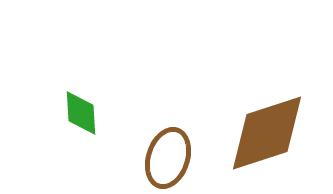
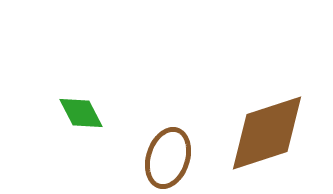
green diamond: rotated 24 degrees counterclockwise
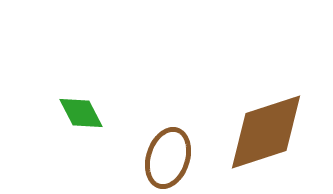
brown diamond: moved 1 px left, 1 px up
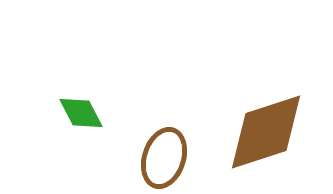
brown ellipse: moved 4 px left
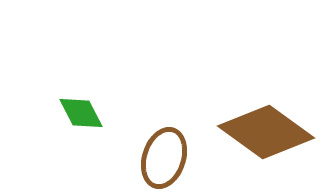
brown diamond: rotated 54 degrees clockwise
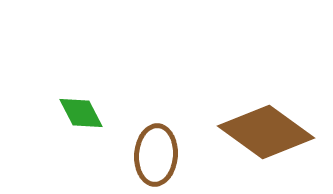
brown ellipse: moved 8 px left, 3 px up; rotated 14 degrees counterclockwise
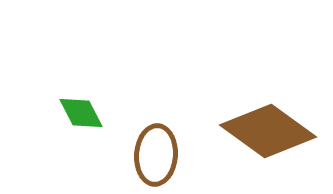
brown diamond: moved 2 px right, 1 px up
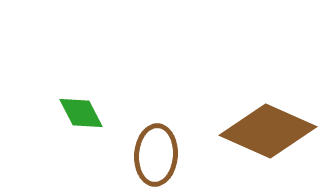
brown diamond: rotated 12 degrees counterclockwise
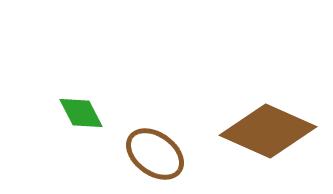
brown ellipse: moved 1 px left, 1 px up; rotated 58 degrees counterclockwise
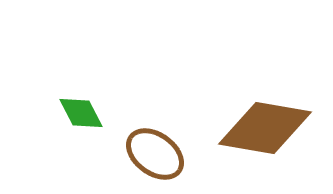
brown diamond: moved 3 px left, 3 px up; rotated 14 degrees counterclockwise
